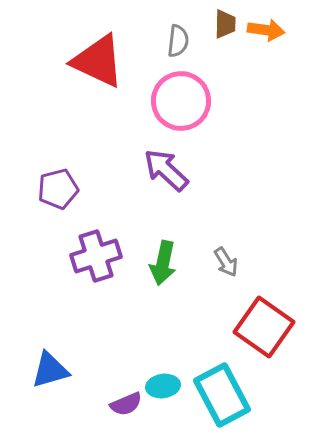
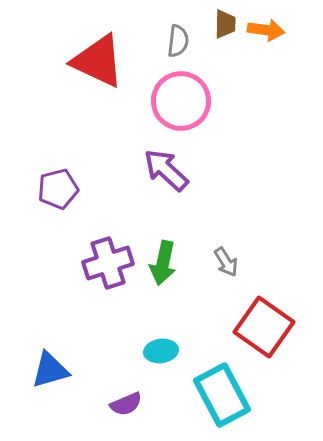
purple cross: moved 12 px right, 7 px down
cyan ellipse: moved 2 px left, 35 px up
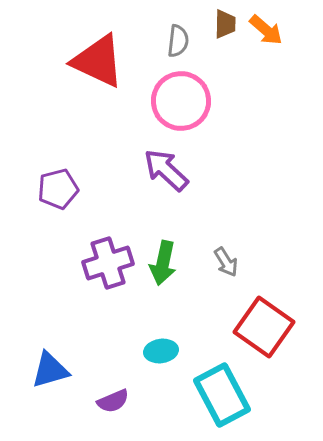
orange arrow: rotated 33 degrees clockwise
purple semicircle: moved 13 px left, 3 px up
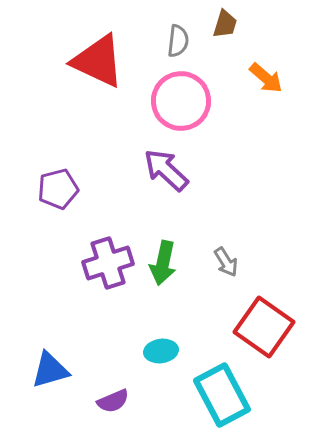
brown trapezoid: rotated 16 degrees clockwise
orange arrow: moved 48 px down
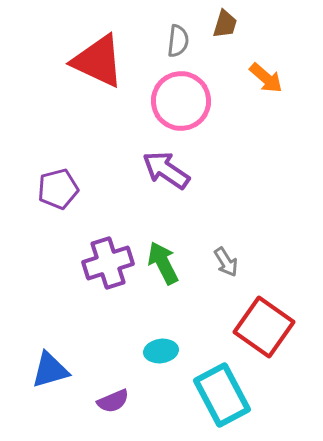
purple arrow: rotated 9 degrees counterclockwise
green arrow: rotated 141 degrees clockwise
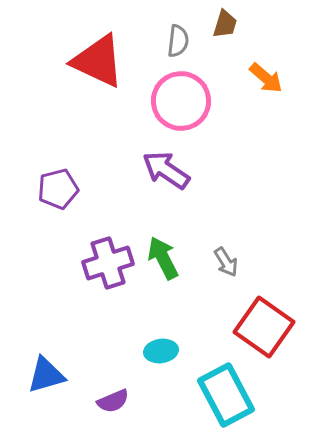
green arrow: moved 5 px up
blue triangle: moved 4 px left, 5 px down
cyan rectangle: moved 4 px right
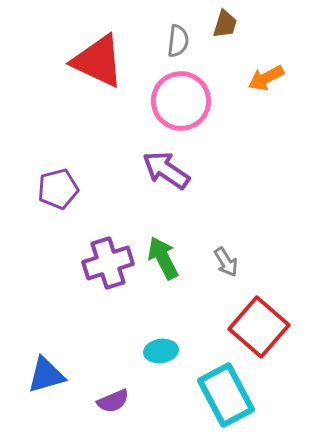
orange arrow: rotated 111 degrees clockwise
red square: moved 5 px left; rotated 6 degrees clockwise
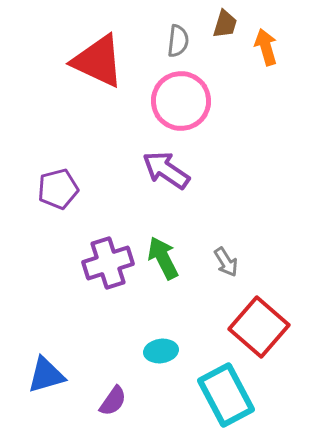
orange arrow: moved 31 px up; rotated 102 degrees clockwise
purple semicircle: rotated 32 degrees counterclockwise
